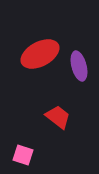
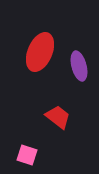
red ellipse: moved 2 px up; rotated 39 degrees counterclockwise
pink square: moved 4 px right
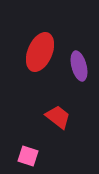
pink square: moved 1 px right, 1 px down
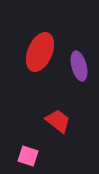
red trapezoid: moved 4 px down
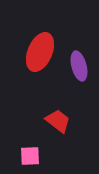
pink square: moved 2 px right; rotated 20 degrees counterclockwise
